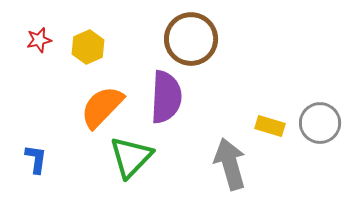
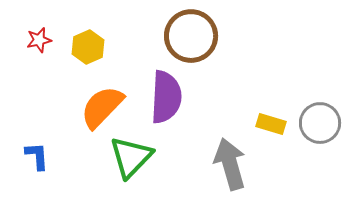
brown circle: moved 3 px up
yellow rectangle: moved 1 px right, 2 px up
blue L-shape: moved 1 px right, 3 px up; rotated 12 degrees counterclockwise
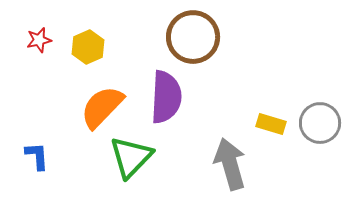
brown circle: moved 2 px right, 1 px down
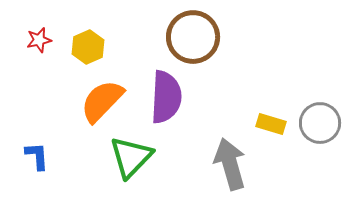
orange semicircle: moved 6 px up
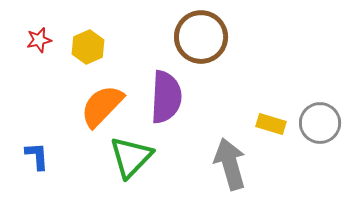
brown circle: moved 8 px right
orange semicircle: moved 5 px down
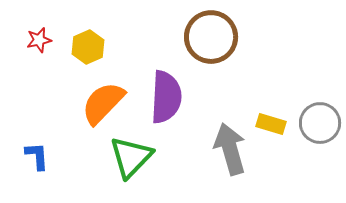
brown circle: moved 10 px right
orange semicircle: moved 1 px right, 3 px up
gray arrow: moved 15 px up
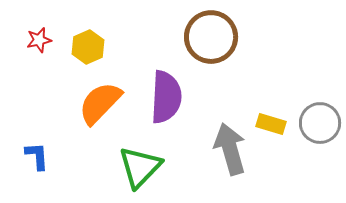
orange semicircle: moved 3 px left
green triangle: moved 9 px right, 10 px down
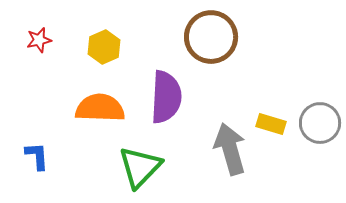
yellow hexagon: moved 16 px right
orange semicircle: moved 5 px down; rotated 48 degrees clockwise
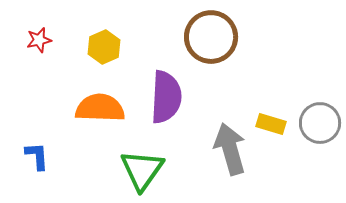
green triangle: moved 2 px right, 3 px down; rotated 9 degrees counterclockwise
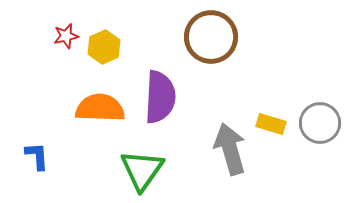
red star: moved 27 px right, 4 px up
purple semicircle: moved 6 px left
